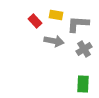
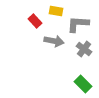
yellow rectangle: moved 4 px up
gray cross: rotated 21 degrees counterclockwise
green rectangle: rotated 48 degrees counterclockwise
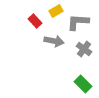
yellow rectangle: rotated 40 degrees counterclockwise
gray L-shape: moved 2 px up
